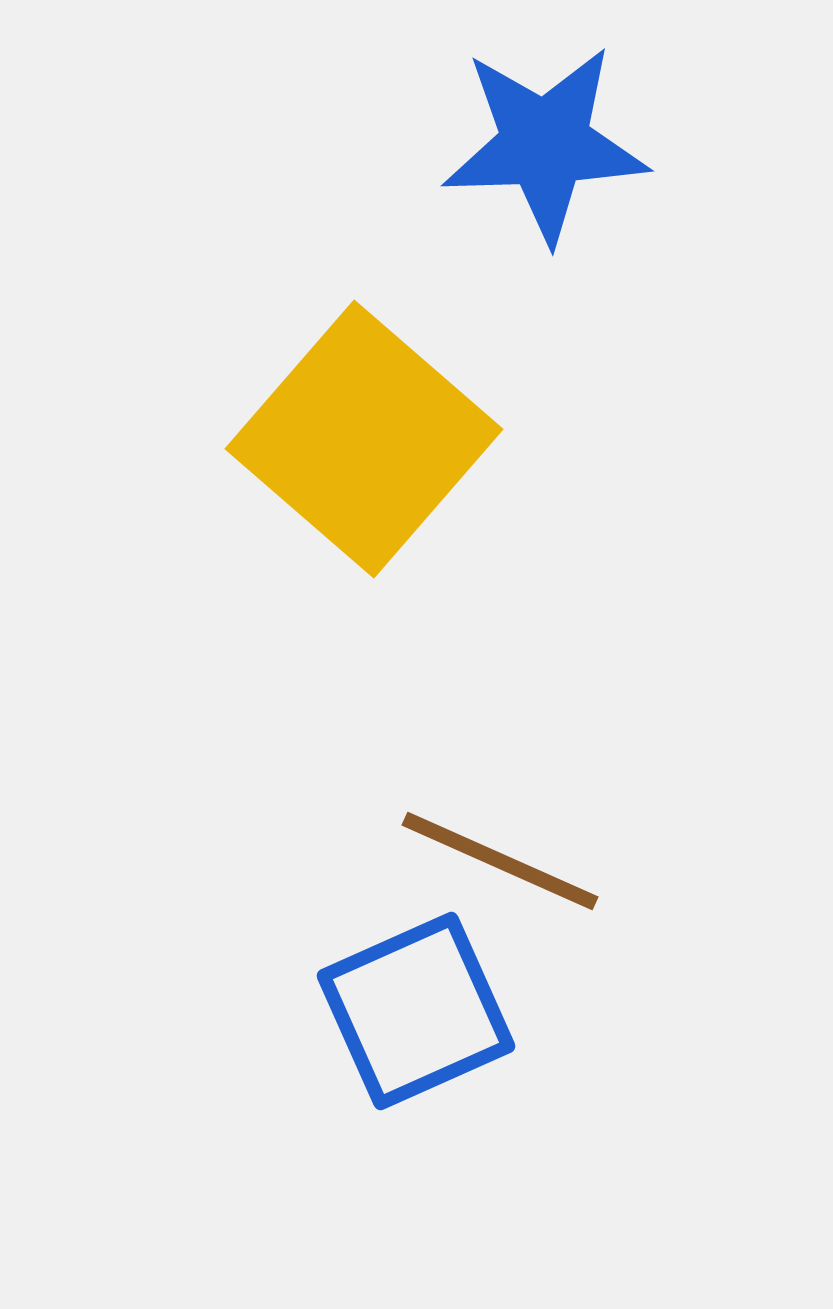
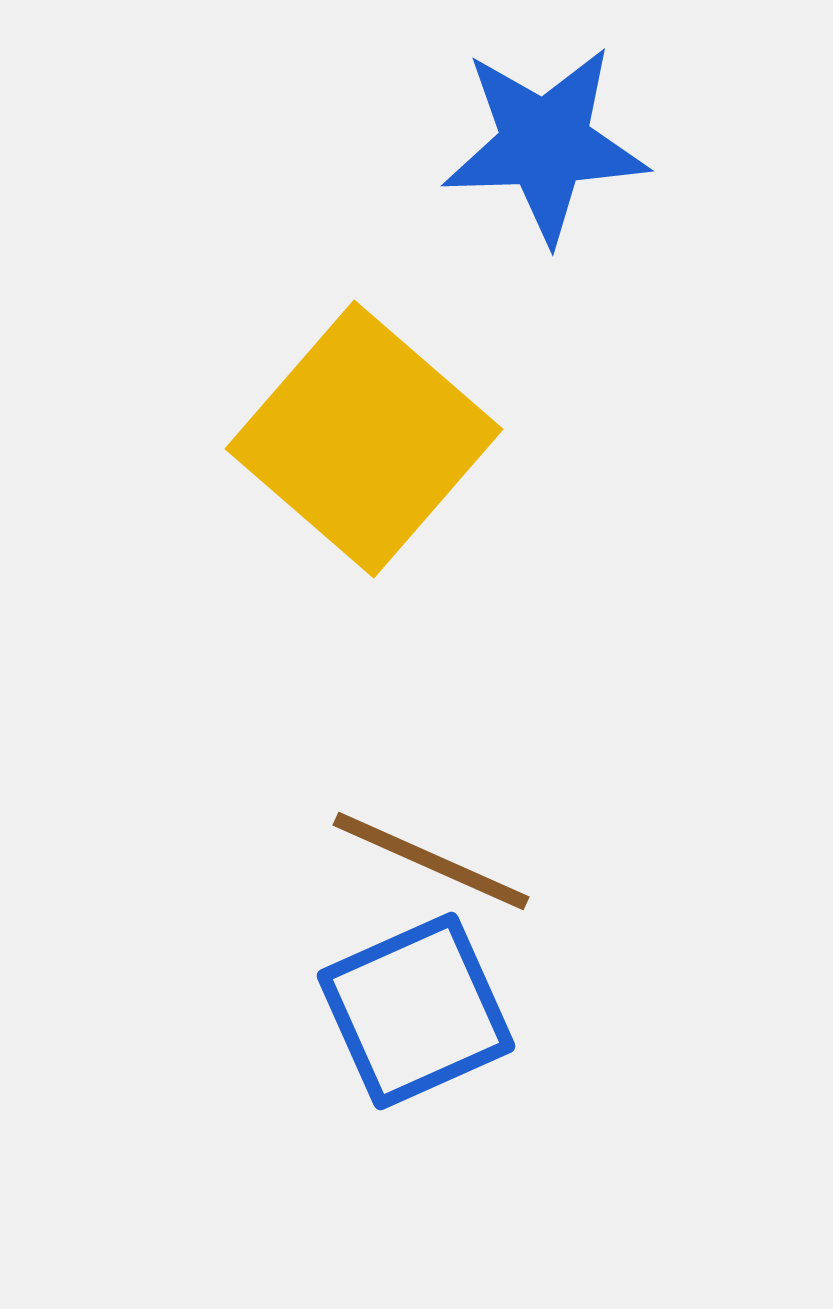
brown line: moved 69 px left
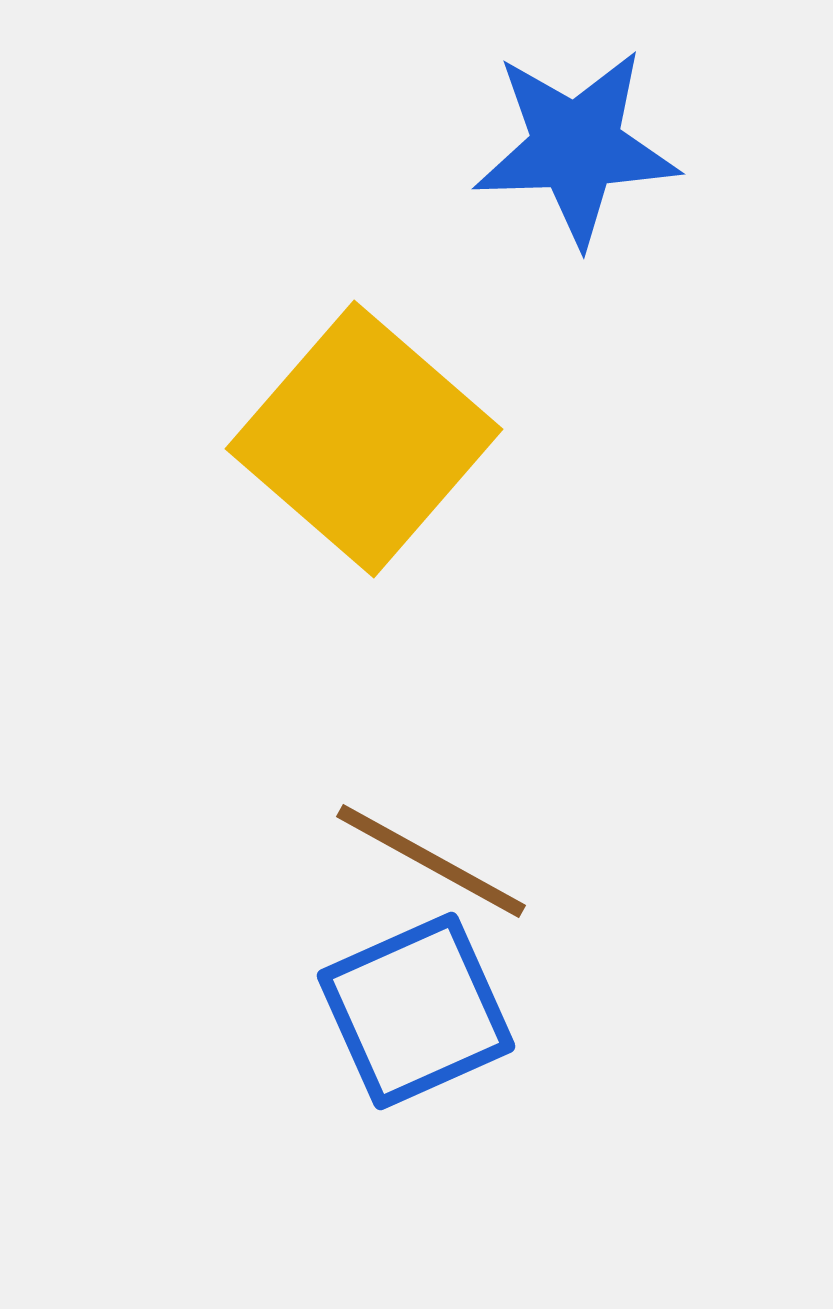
blue star: moved 31 px right, 3 px down
brown line: rotated 5 degrees clockwise
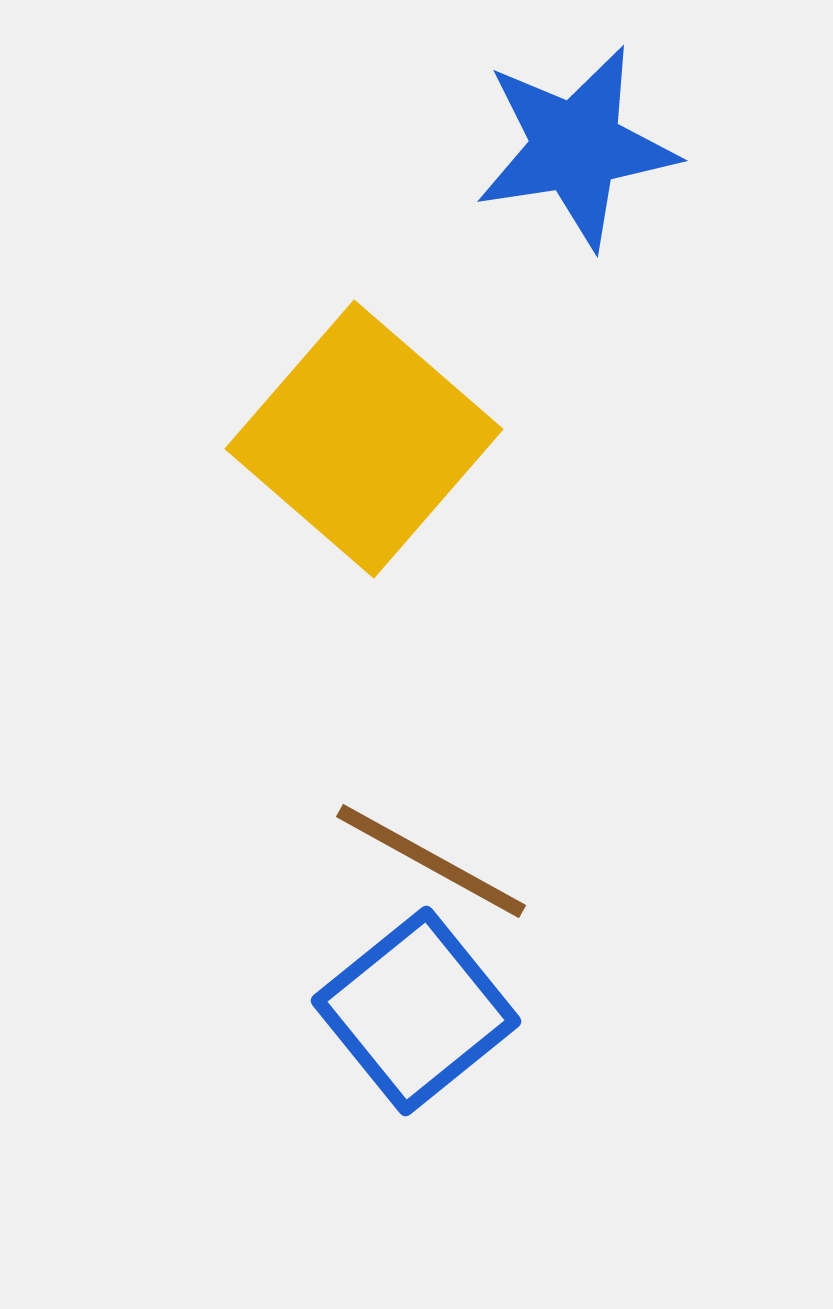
blue star: rotated 7 degrees counterclockwise
blue square: rotated 15 degrees counterclockwise
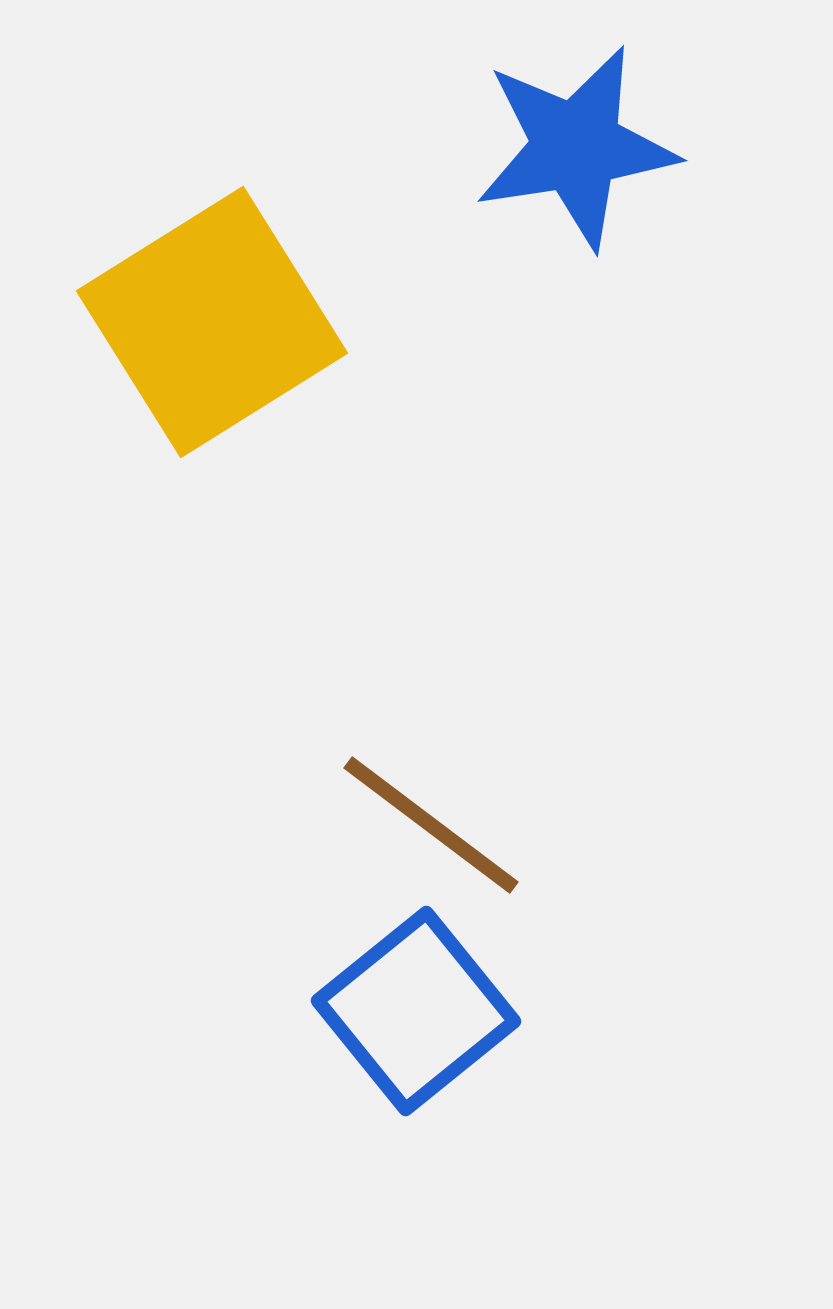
yellow square: moved 152 px left, 117 px up; rotated 17 degrees clockwise
brown line: moved 36 px up; rotated 8 degrees clockwise
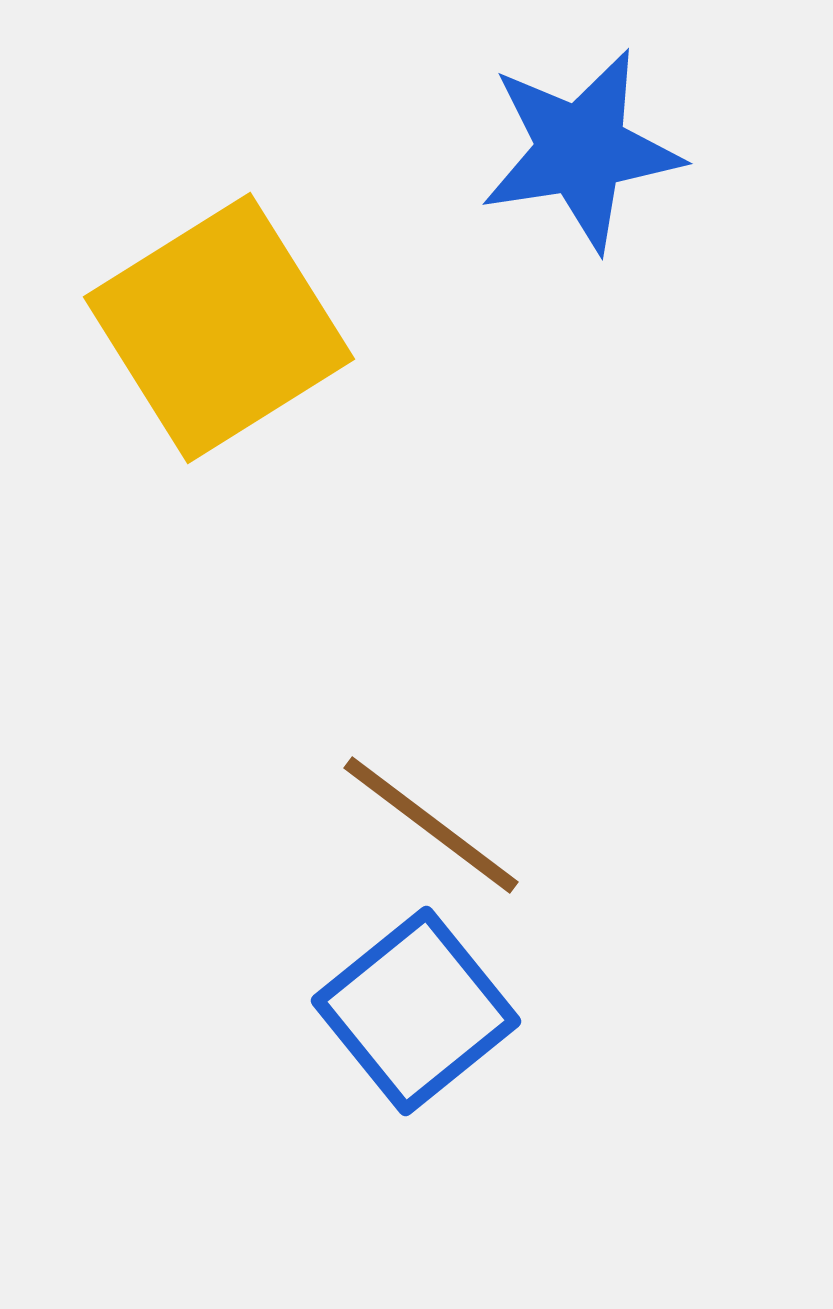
blue star: moved 5 px right, 3 px down
yellow square: moved 7 px right, 6 px down
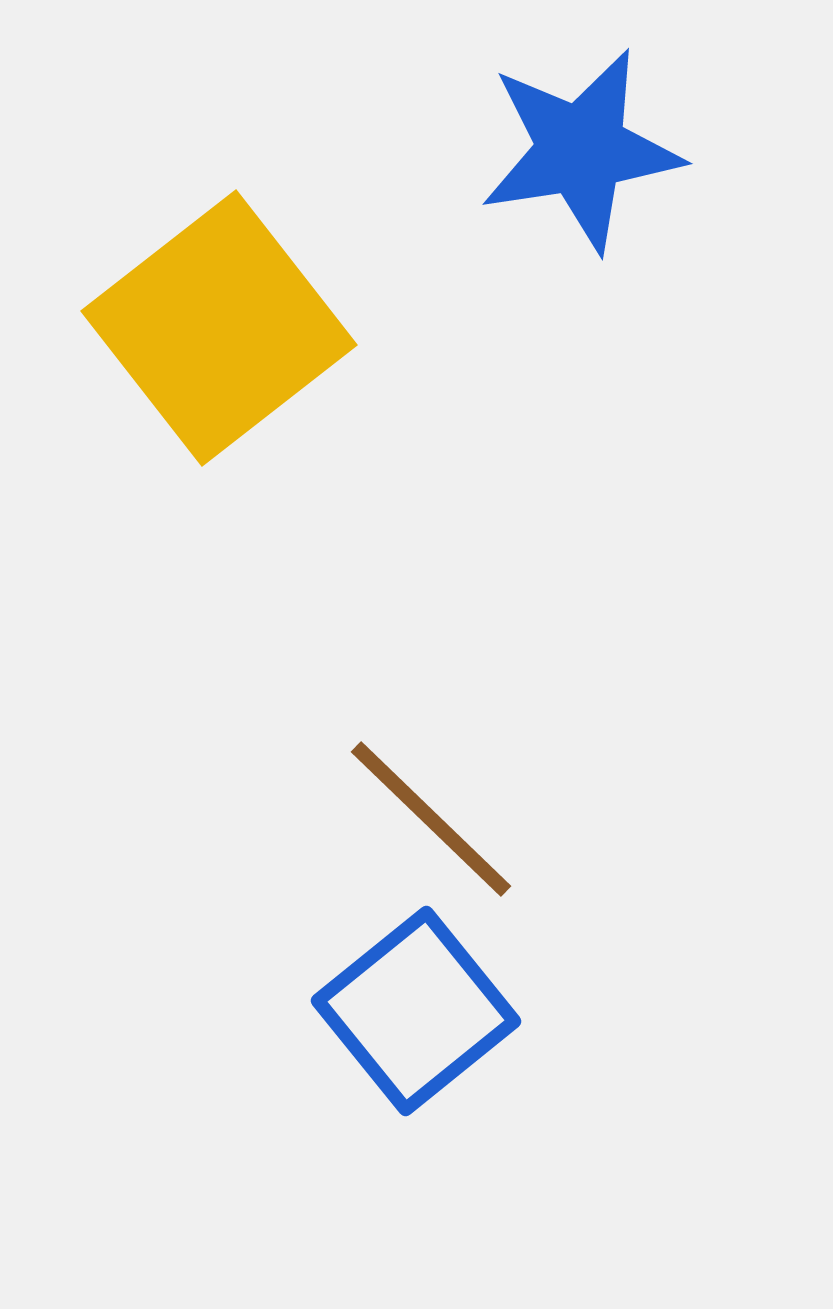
yellow square: rotated 6 degrees counterclockwise
brown line: moved 6 px up; rotated 7 degrees clockwise
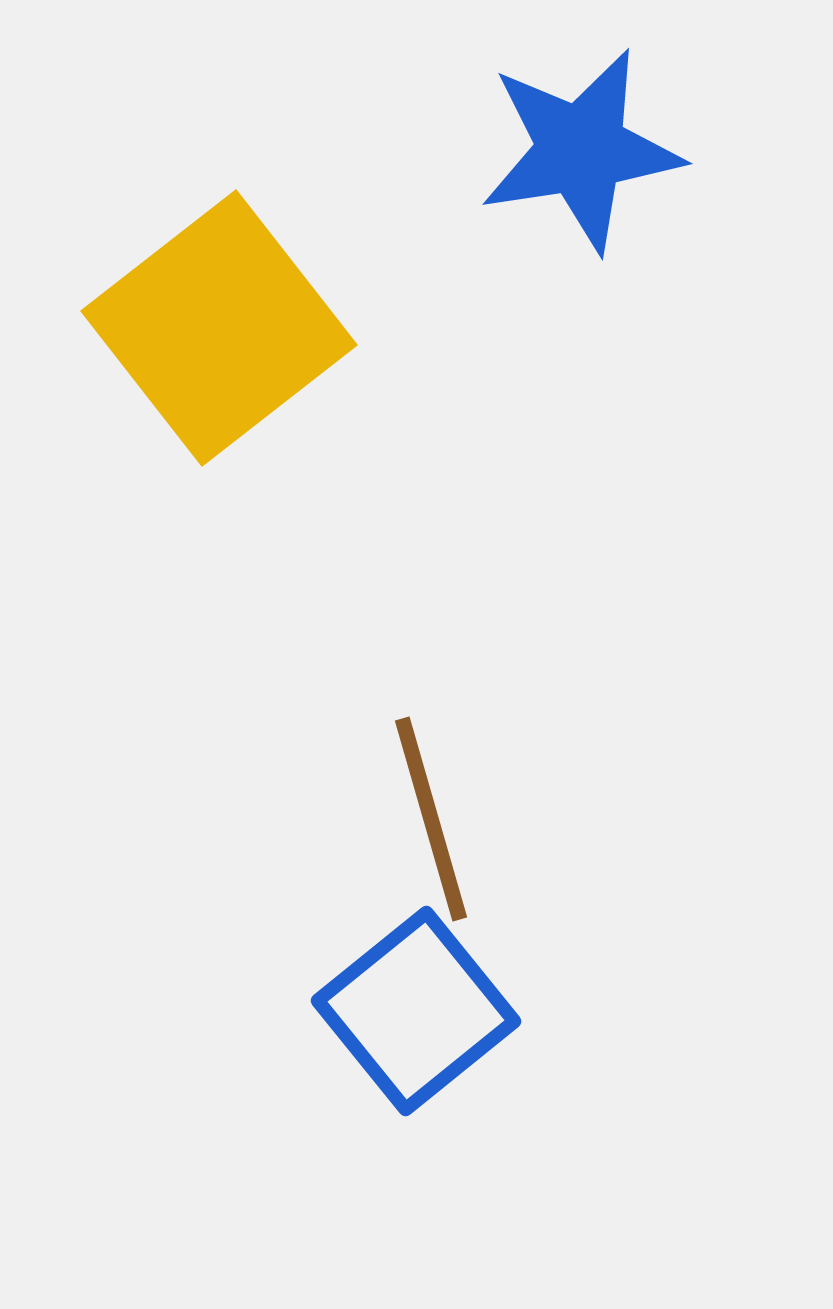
brown line: rotated 30 degrees clockwise
